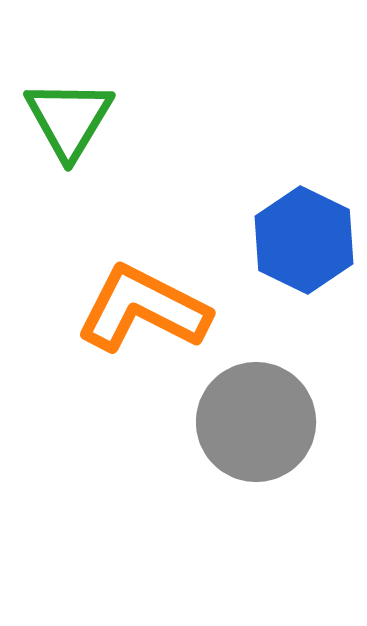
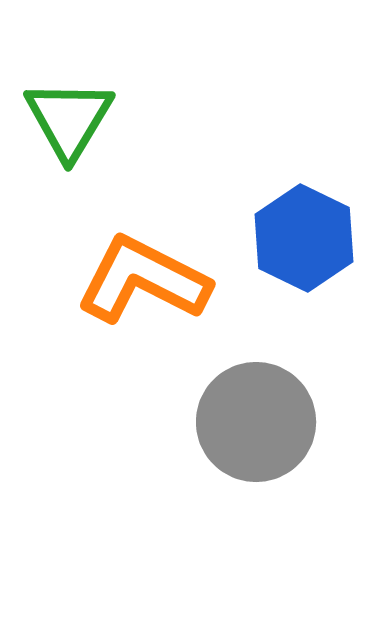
blue hexagon: moved 2 px up
orange L-shape: moved 29 px up
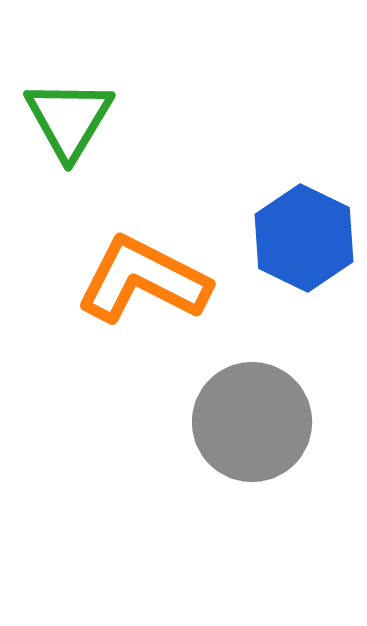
gray circle: moved 4 px left
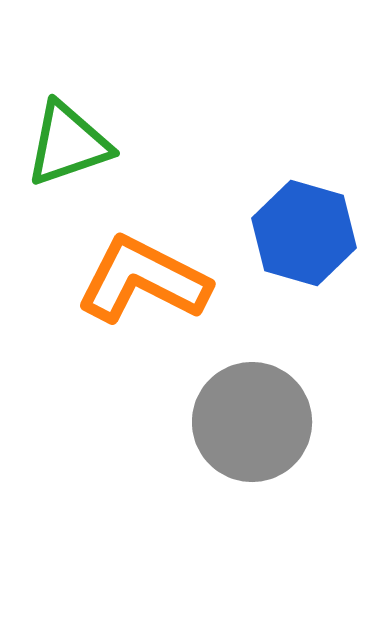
green triangle: moved 1 px left, 25 px down; rotated 40 degrees clockwise
blue hexagon: moved 5 px up; rotated 10 degrees counterclockwise
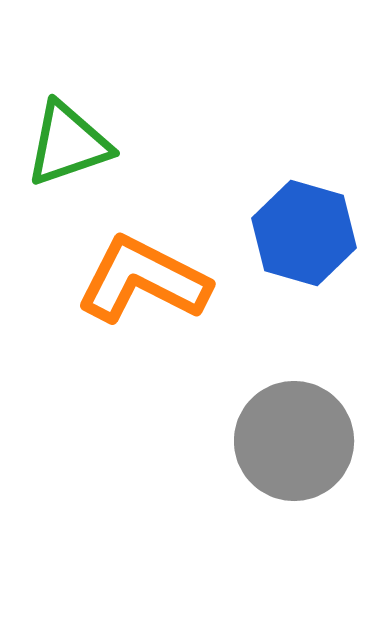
gray circle: moved 42 px right, 19 px down
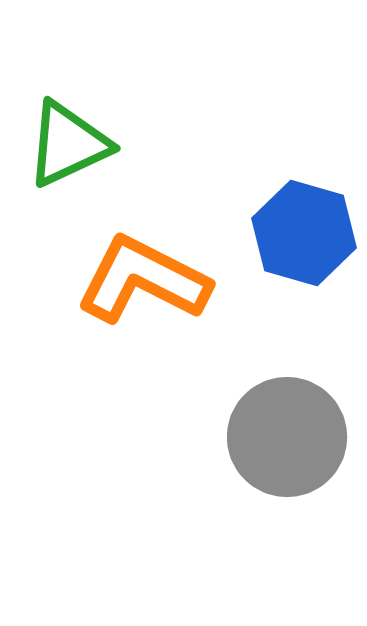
green triangle: rotated 6 degrees counterclockwise
gray circle: moved 7 px left, 4 px up
